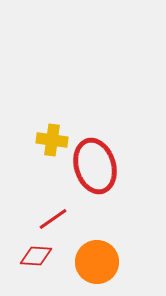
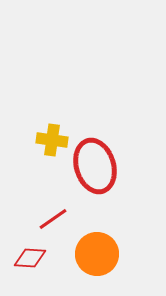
red diamond: moved 6 px left, 2 px down
orange circle: moved 8 px up
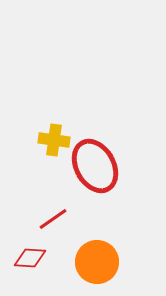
yellow cross: moved 2 px right
red ellipse: rotated 12 degrees counterclockwise
orange circle: moved 8 px down
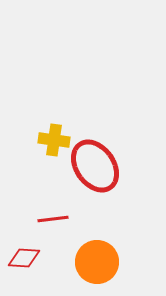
red ellipse: rotated 6 degrees counterclockwise
red line: rotated 28 degrees clockwise
red diamond: moved 6 px left
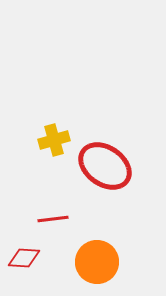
yellow cross: rotated 24 degrees counterclockwise
red ellipse: moved 10 px right; rotated 20 degrees counterclockwise
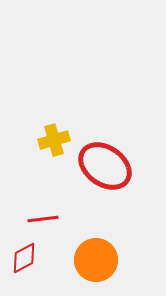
red line: moved 10 px left
red diamond: rotated 32 degrees counterclockwise
orange circle: moved 1 px left, 2 px up
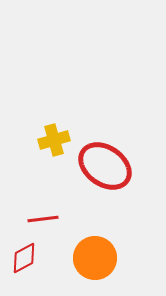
orange circle: moved 1 px left, 2 px up
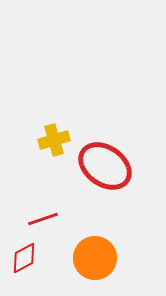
red line: rotated 12 degrees counterclockwise
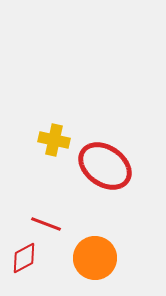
yellow cross: rotated 28 degrees clockwise
red line: moved 3 px right, 5 px down; rotated 40 degrees clockwise
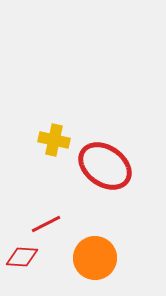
red line: rotated 48 degrees counterclockwise
red diamond: moved 2 px left, 1 px up; rotated 32 degrees clockwise
